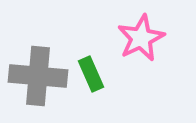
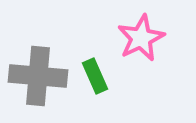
green rectangle: moved 4 px right, 2 px down
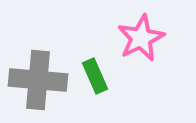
gray cross: moved 4 px down
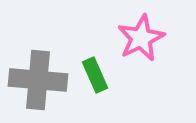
green rectangle: moved 1 px up
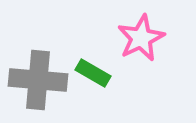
green rectangle: moved 2 px left, 2 px up; rotated 36 degrees counterclockwise
